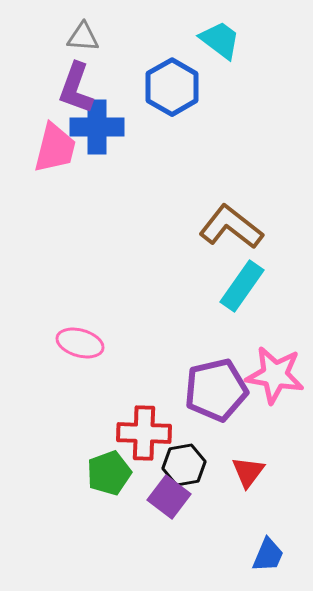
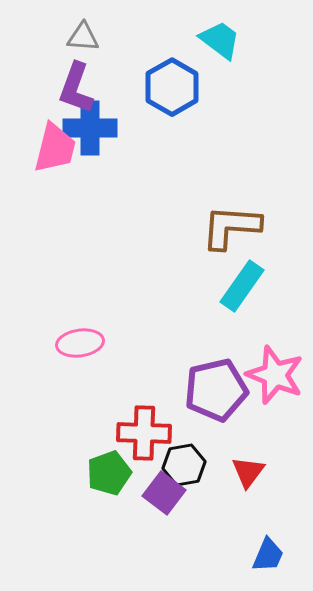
blue cross: moved 7 px left, 1 px down
brown L-shape: rotated 34 degrees counterclockwise
pink ellipse: rotated 24 degrees counterclockwise
pink star: rotated 12 degrees clockwise
purple square: moved 5 px left, 4 px up
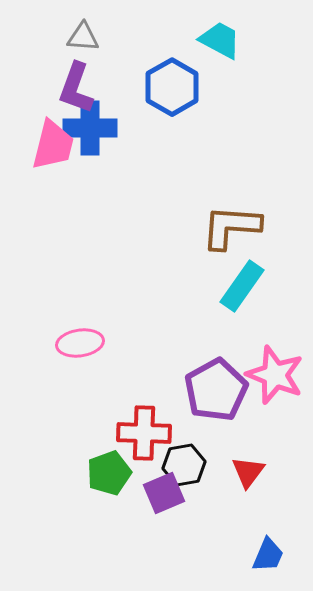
cyan trapezoid: rotated 9 degrees counterclockwise
pink trapezoid: moved 2 px left, 3 px up
purple pentagon: rotated 16 degrees counterclockwise
purple square: rotated 30 degrees clockwise
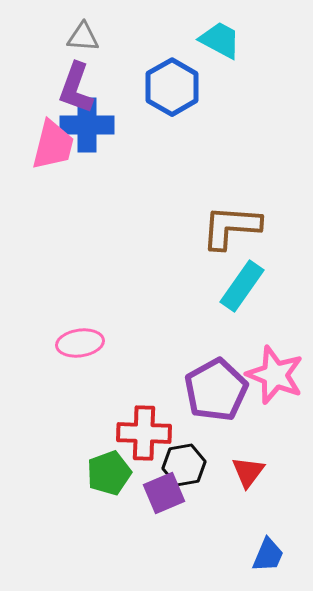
blue cross: moved 3 px left, 3 px up
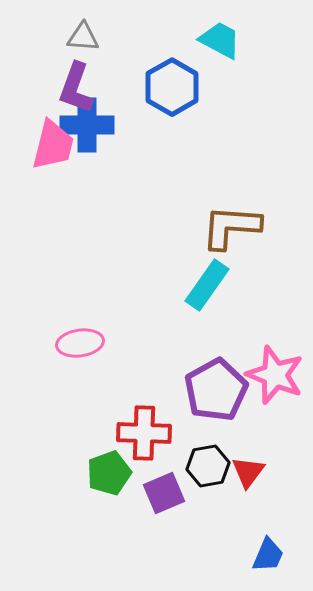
cyan rectangle: moved 35 px left, 1 px up
black hexagon: moved 24 px right, 1 px down
